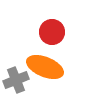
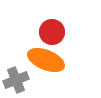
orange ellipse: moved 1 px right, 7 px up
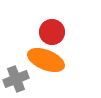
gray cross: moved 1 px up
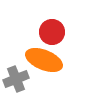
orange ellipse: moved 2 px left
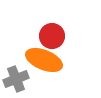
red circle: moved 4 px down
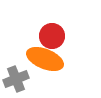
orange ellipse: moved 1 px right, 1 px up
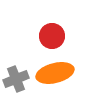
orange ellipse: moved 10 px right, 14 px down; rotated 36 degrees counterclockwise
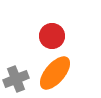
orange ellipse: rotated 36 degrees counterclockwise
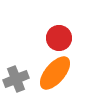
red circle: moved 7 px right, 2 px down
